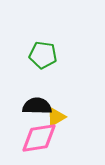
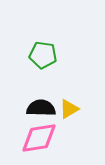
black semicircle: moved 4 px right, 2 px down
yellow triangle: moved 13 px right, 8 px up
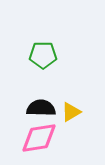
green pentagon: rotated 8 degrees counterclockwise
yellow triangle: moved 2 px right, 3 px down
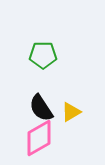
black semicircle: rotated 124 degrees counterclockwise
pink diamond: rotated 21 degrees counterclockwise
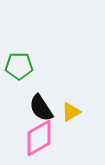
green pentagon: moved 24 px left, 11 px down
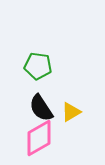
green pentagon: moved 19 px right; rotated 8 degrees clockwise
